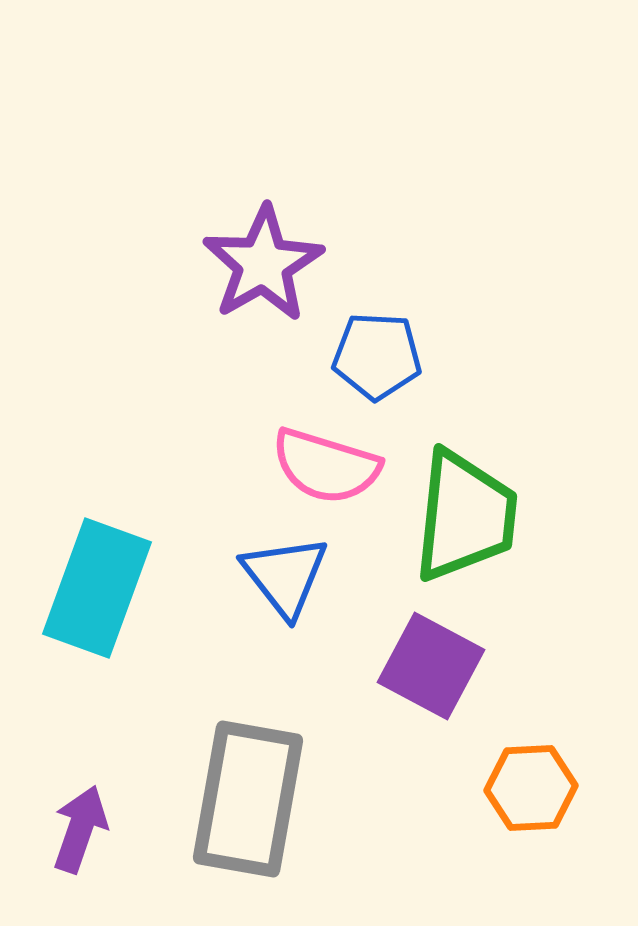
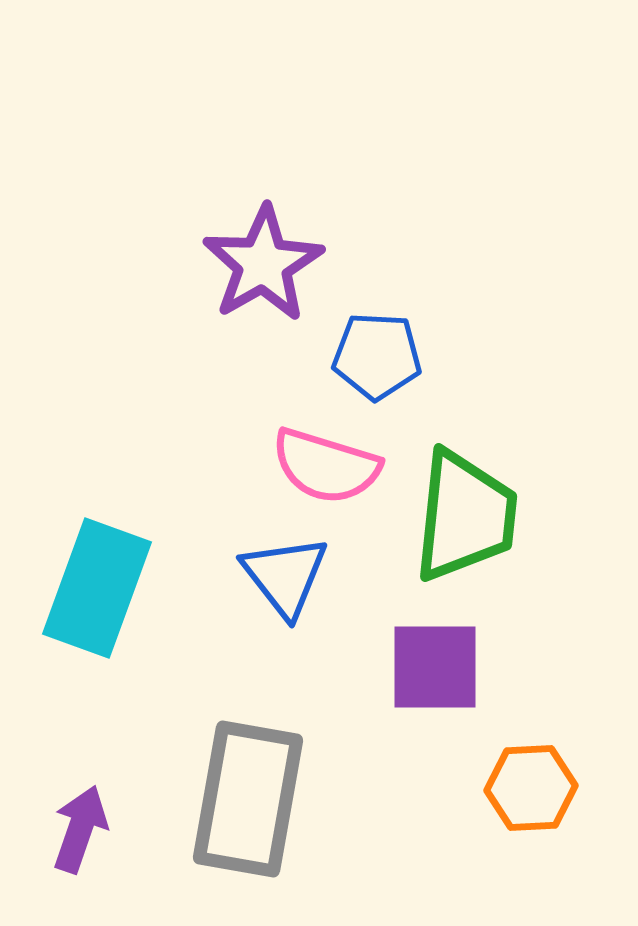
purple square: moved 4 px right, 1 px down; rotated 28 degrees counterclockwise
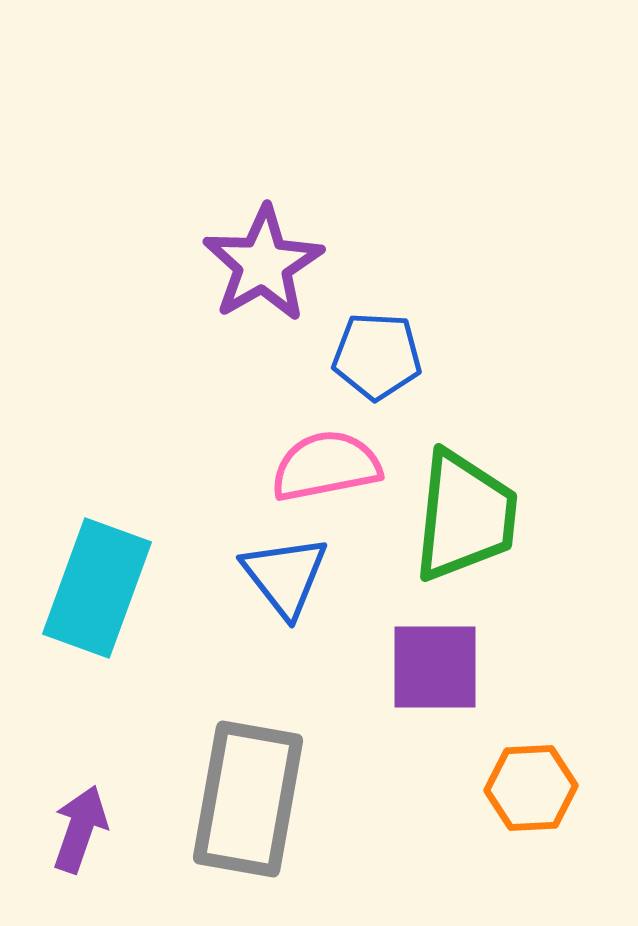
pink semicircle: rotated 152 degrees clockwise
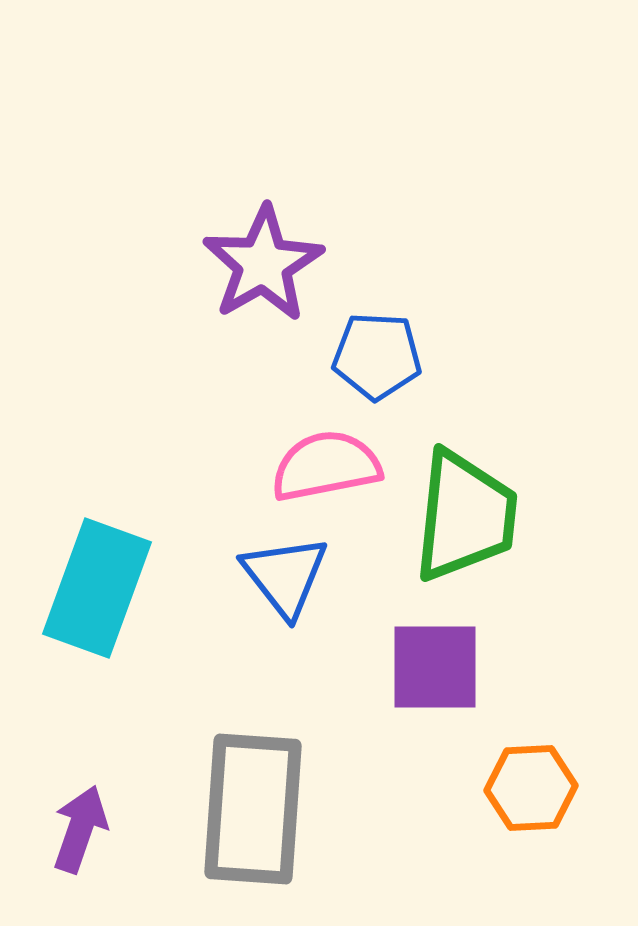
gray rectangle: moved 5 px right, 10 px down; rotated 6 degrees counterclockwise
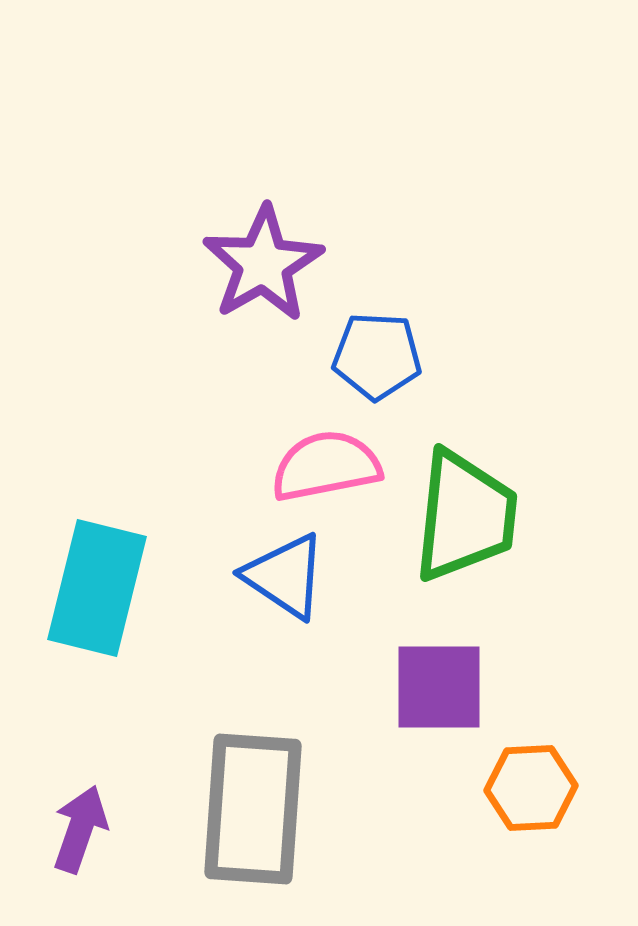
blue triangle: rotated 18 degrees counterclockwise
cyan rectangle: rotated 6 degrees counterclockwise
purple square: moved 4 px right, 20 px down
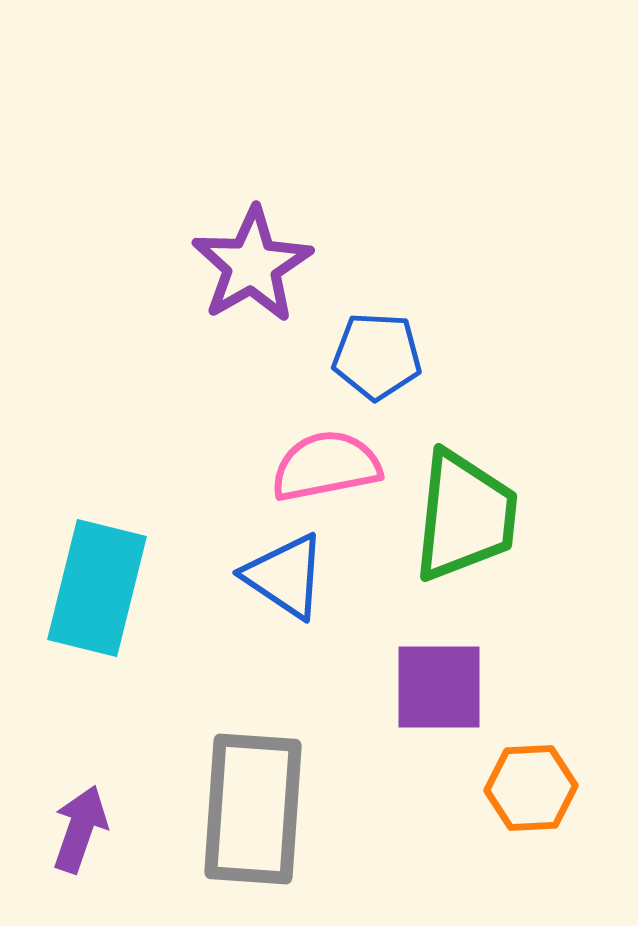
purple star: moved 11 px left, 1 px down
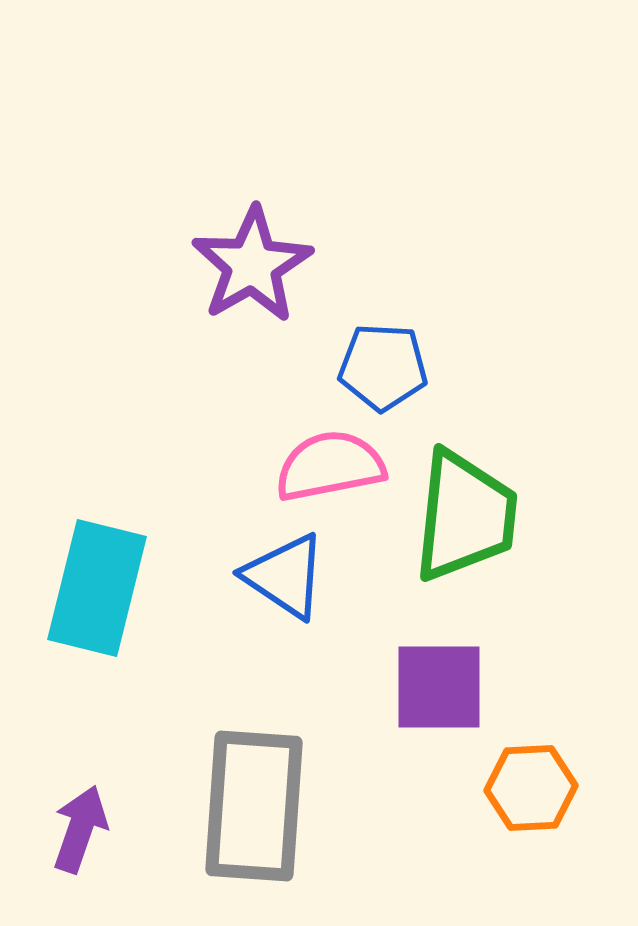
blue pentagon: moved 6 px right, 11 px down
pink semicircle: moved 4 px right
gray rectangle: moved 1 px right, 3 px up
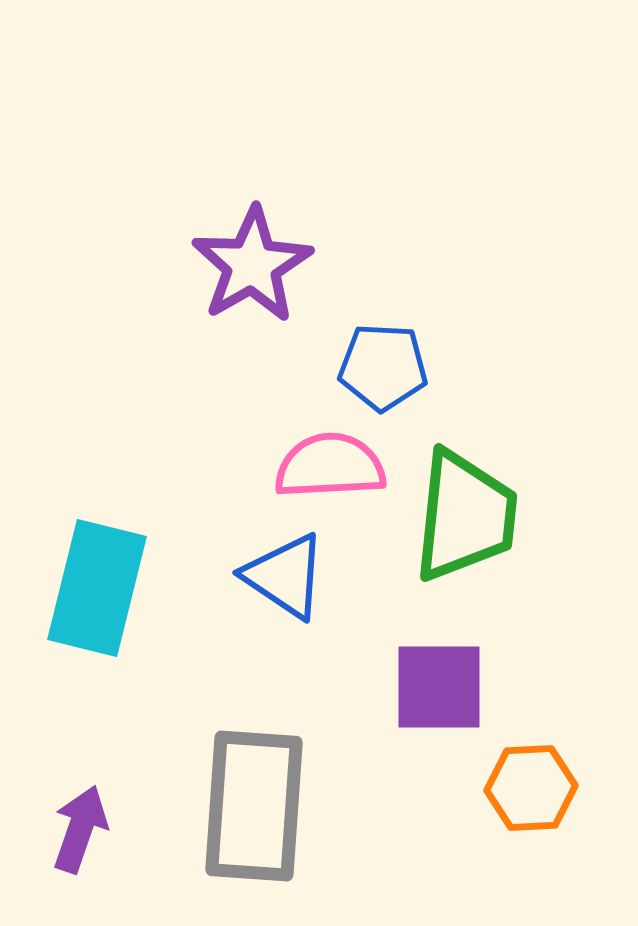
pink semicircle: rotated 8 degrees clockwise
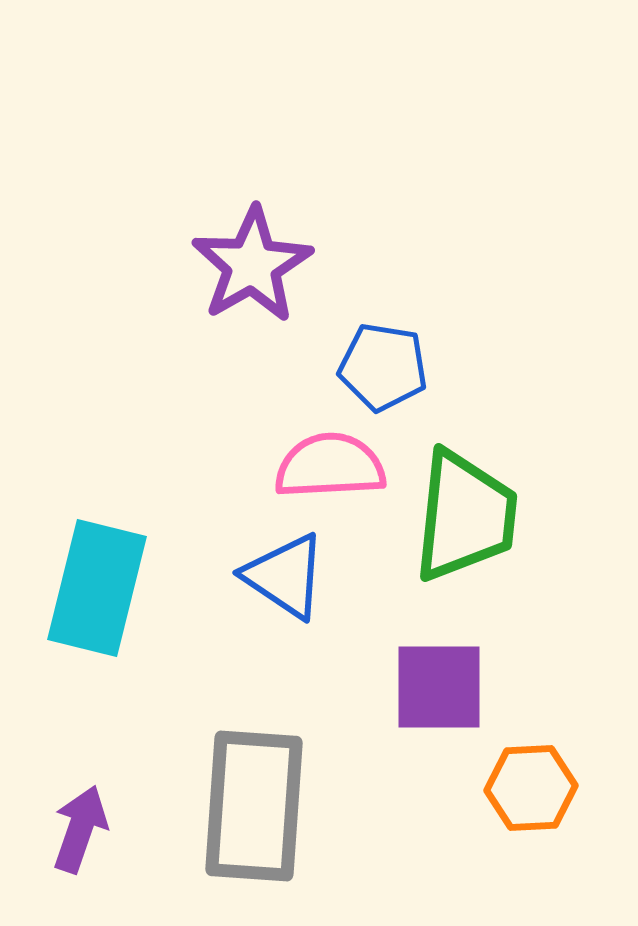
blue pentagon: rotated 6 degrees clockwise
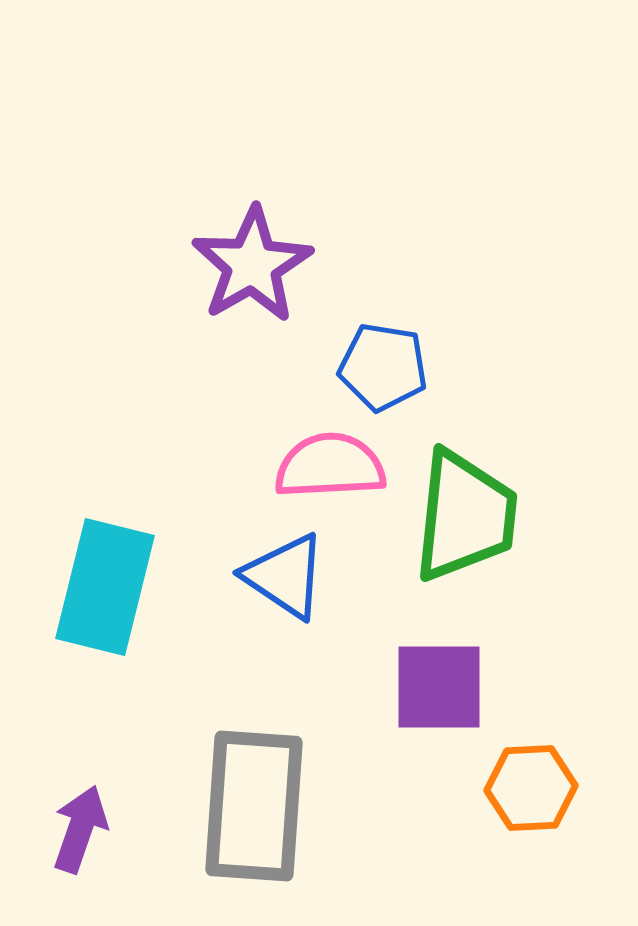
cyan rectangle: moved 8 px right, 1 px up
